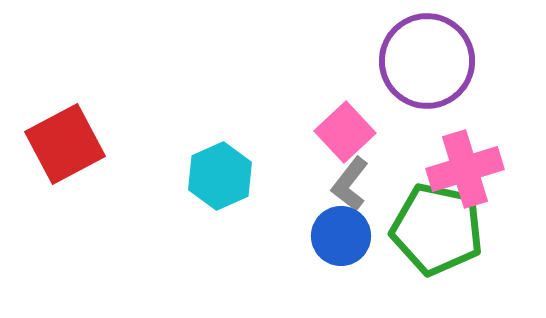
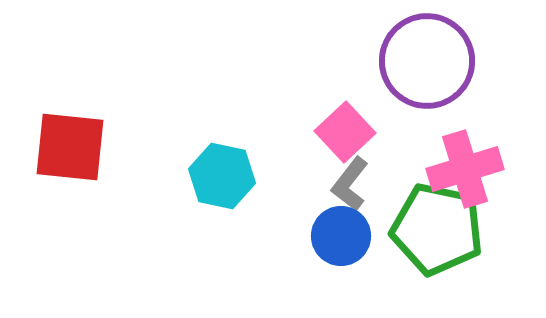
red square: moved 5 px right, 3 px down; rotated 34 degrees clockwise
cyan hexagon: moved 2 px right; rotated 24 degrees counterclockwise
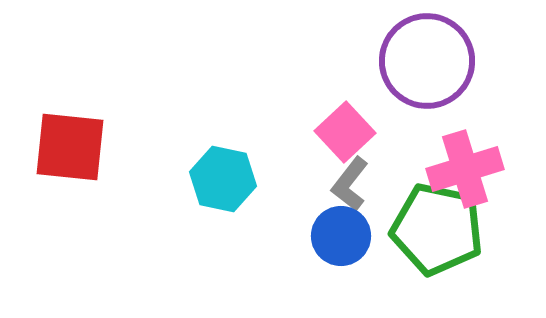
cyan hexagon: moved 1 px right, 3 px down
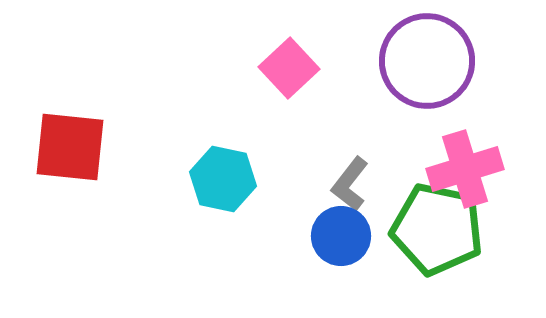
pink square: moved 56 px left, 64 px up
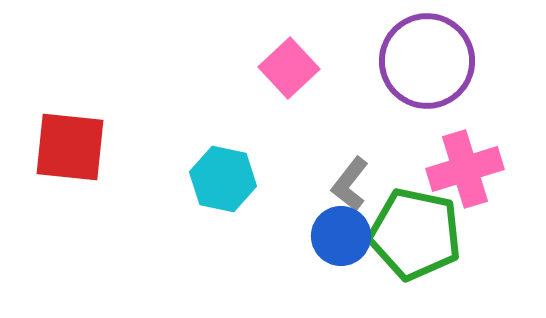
green pentagon: moved 22 px left, 5 px down
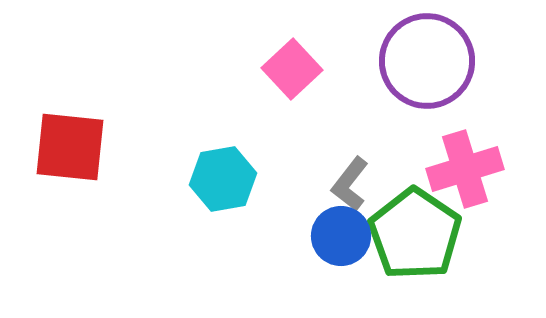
pink square: moved 3 px right, 1 px down
cyan hexagon: rotated 22 degrees counterclockwise
green pentagon: rotated 22 degrees clockwise
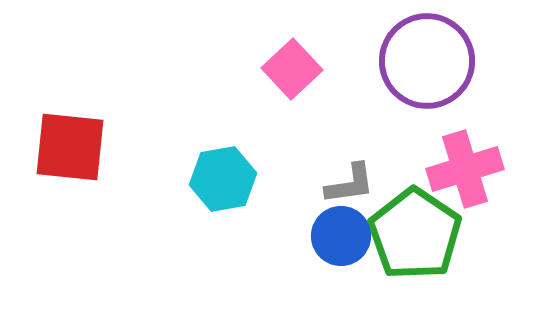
gray L-shape: rotated 136 degrees counterclockwise
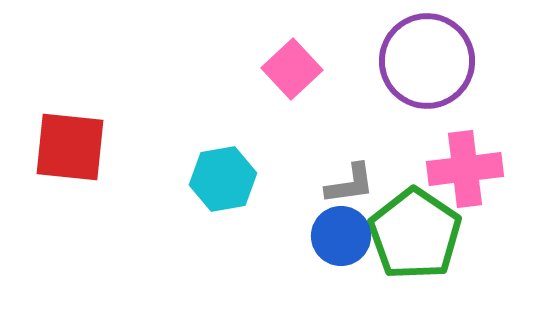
pink cross: rotated 10 degrees clockwise
